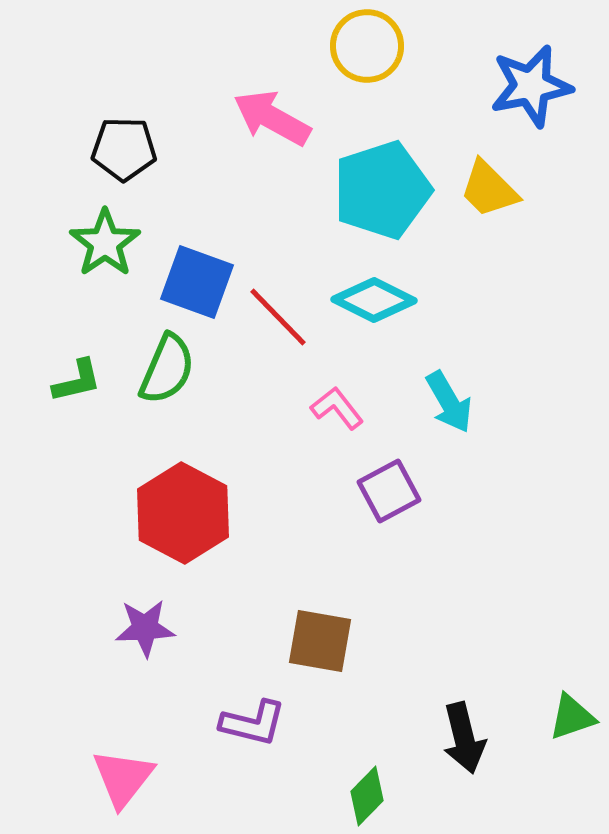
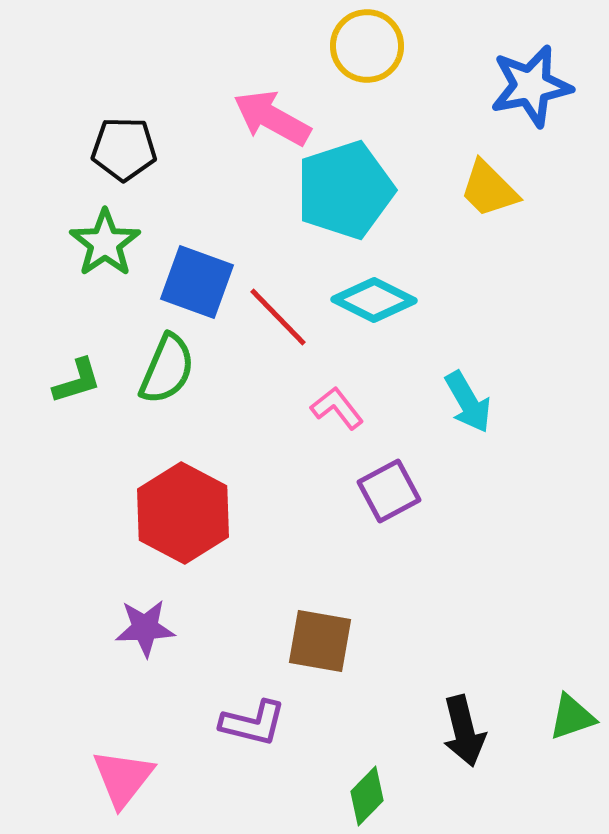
cyan pentagon: moved 37 px left
green L-shape: rotated 4 degrees counterclockwise
cyan arrow: moved 19 px right
black arrow: moved 7 px up
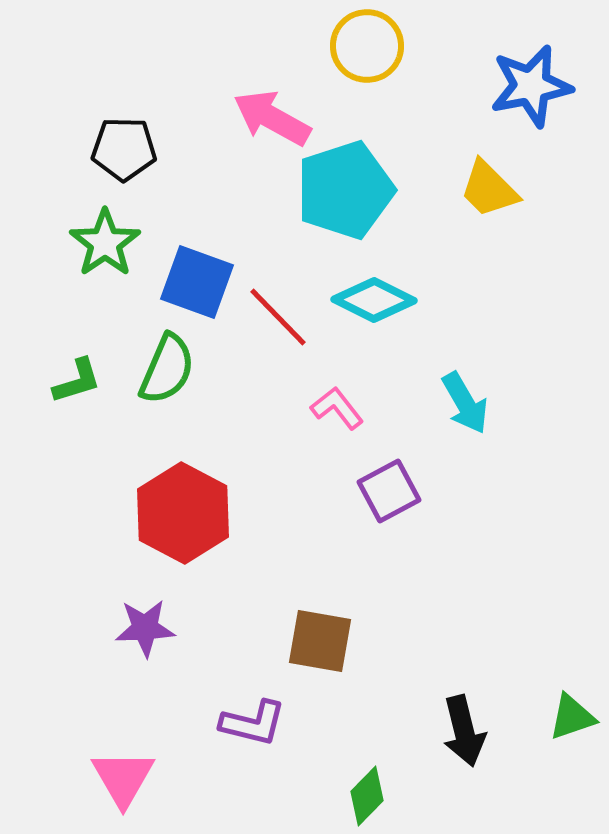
cyan arrow: moved 3 px left, 1 px down
pink triangle: rotated 8 degrees counterclockwise
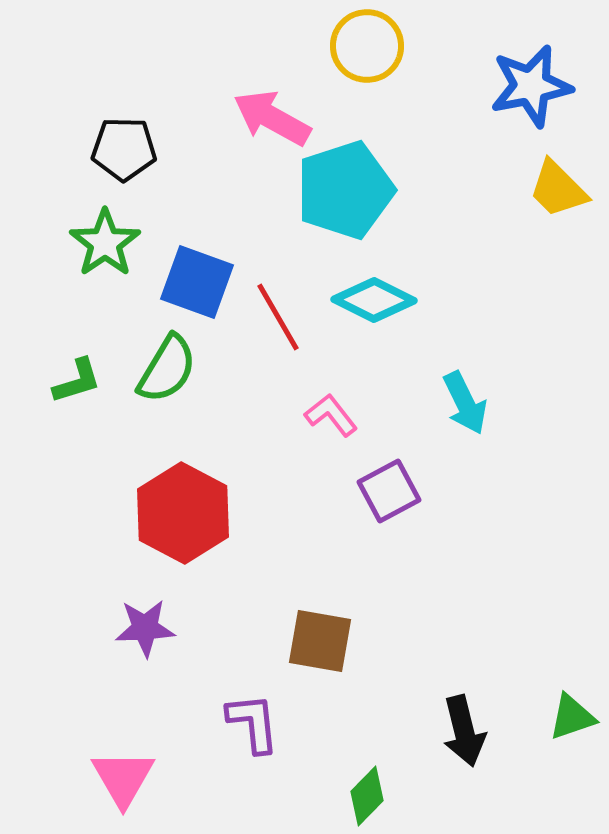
yellow trapezoid: moved 69 px right
red line: rotated 14 degrees clockwise
green semicircle: rotated 8 degrees clockwise
cyan arrow: rotated 4 degrees clockwise
pink L-shape: moved 6 px left, 7 px down
purple L-shape: rotated 110 degrees counterclockwise
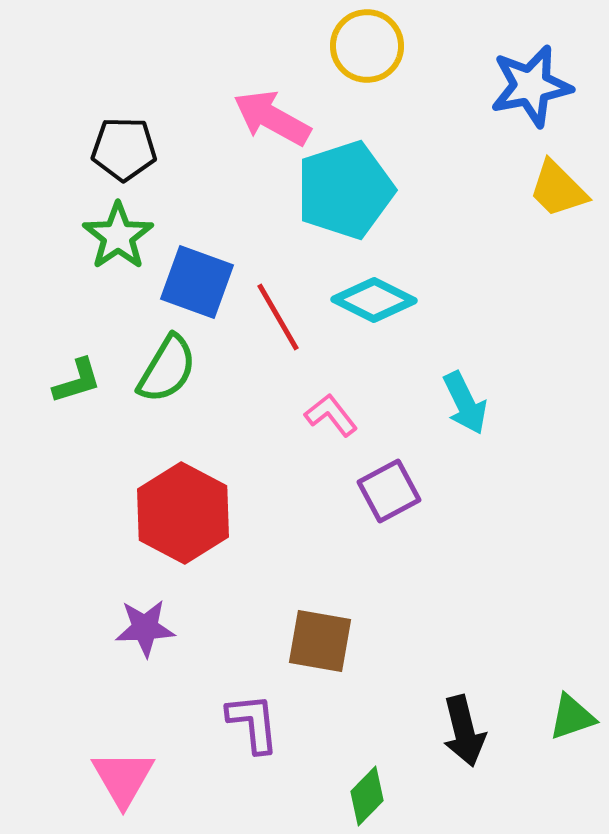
green star: moved 13 px right, 7 px up
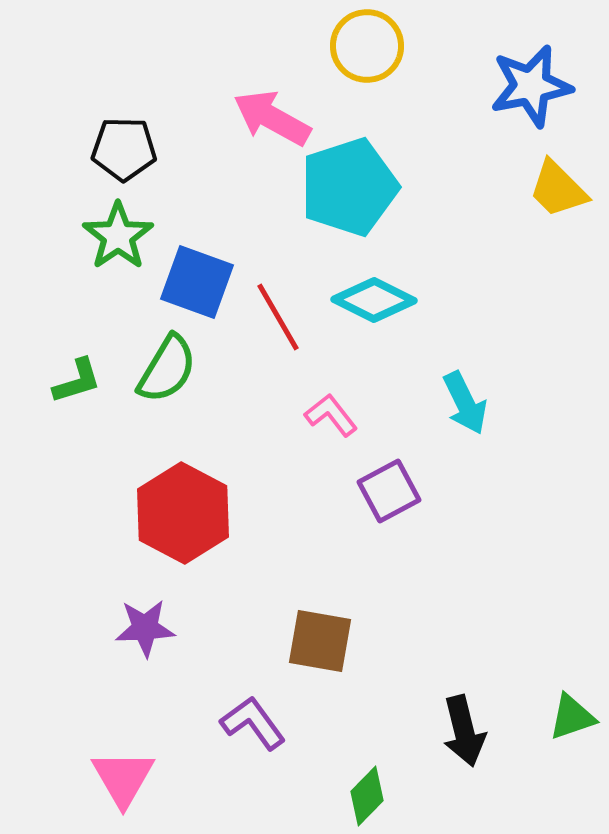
cyan pentagon: moved 4 px right, 3 px up
purple L-shape: rotated 30 degrees counterclockwise
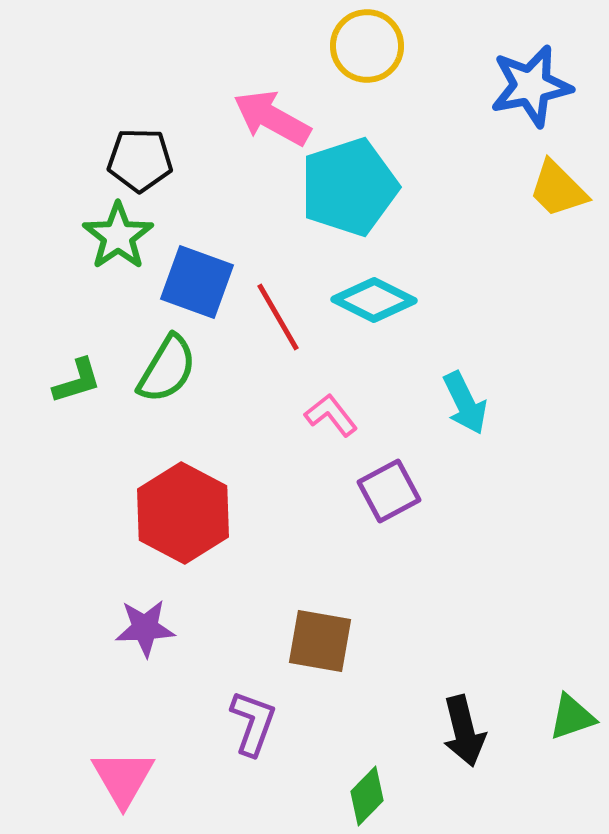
black pentagon: moved 16 px right, 11 px down
purple L-shape: rotated 56 degrees clockwise
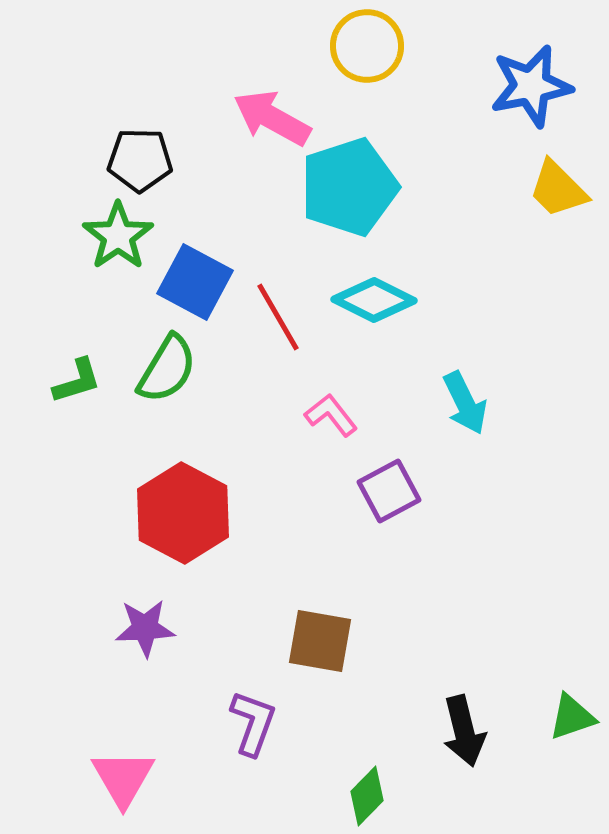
blue square: moved 2 px left; rotated 8 degrees clockwise
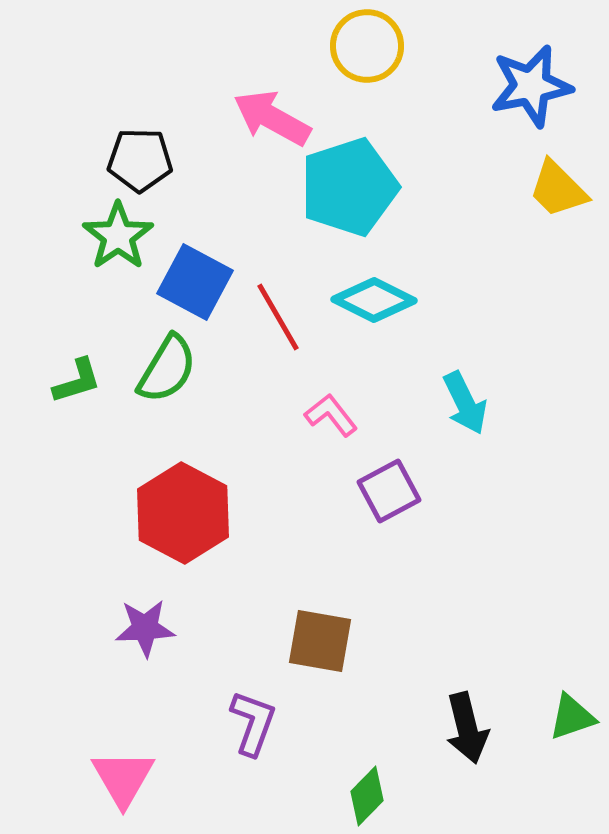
black arrow: moved 3 px right, 3 px up
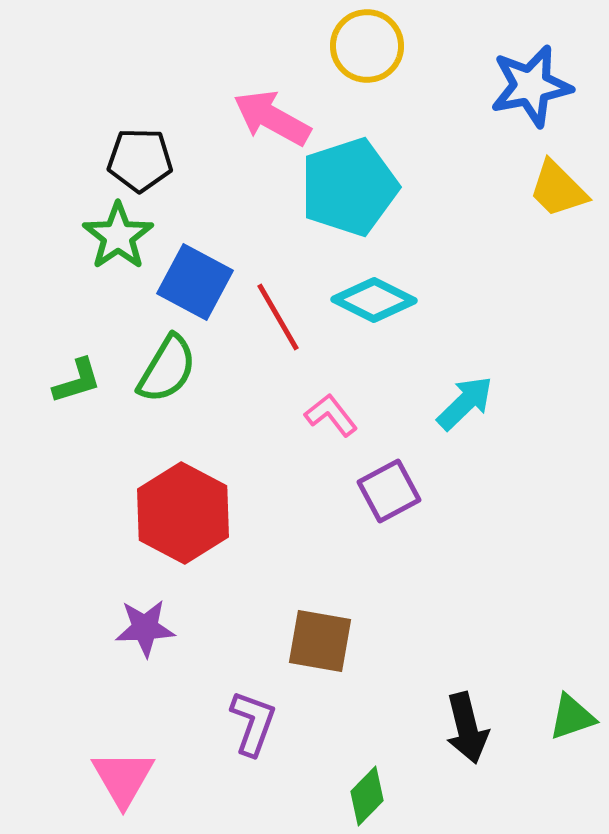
cyan arrow: rotated 108 degrees counterclockwise
